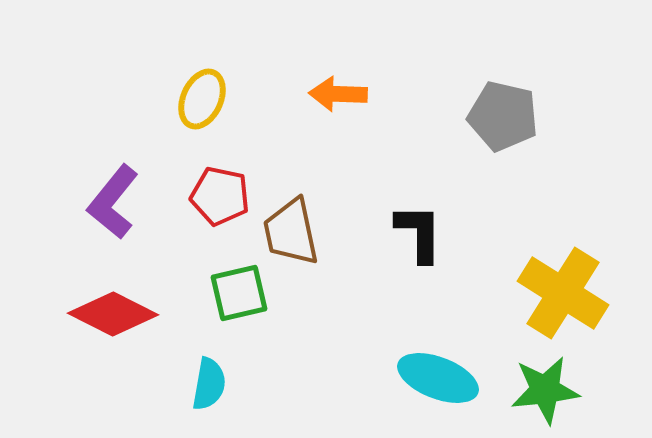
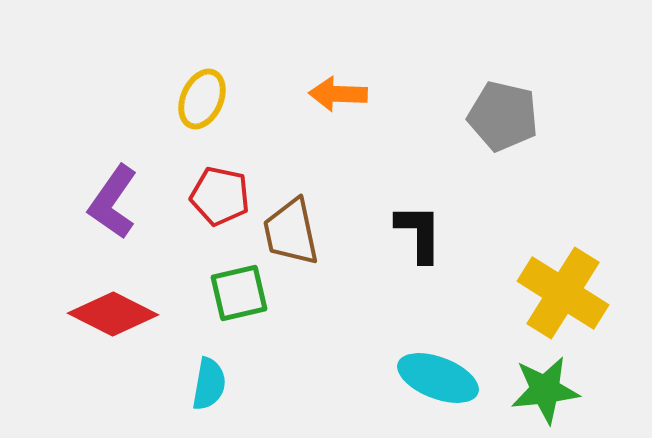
purple L-shape: rotated 4 degrees counterclockwise
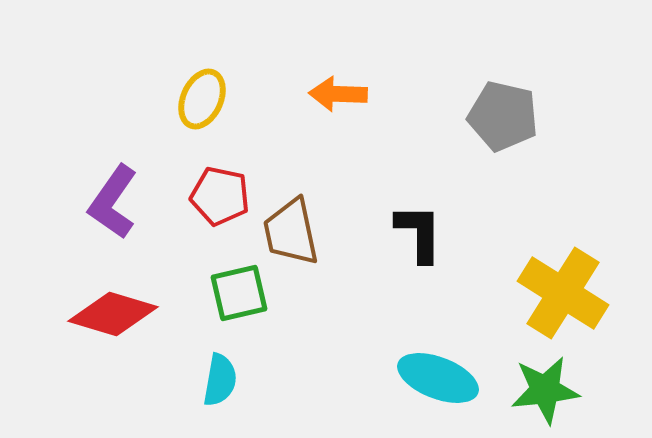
red diamond: rotated 10 degrees counterclockwise
cyan semicircle: moved 11 px right, 4 px up
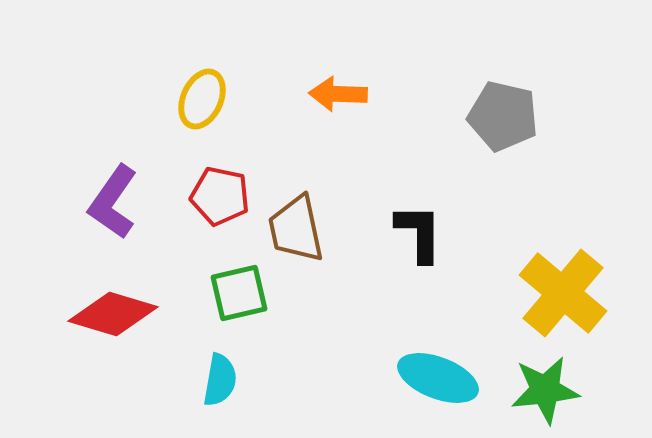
brown trapezoid: moved 5 px right, 3 px up
yellow cross: rotated 8 degrees clockwise
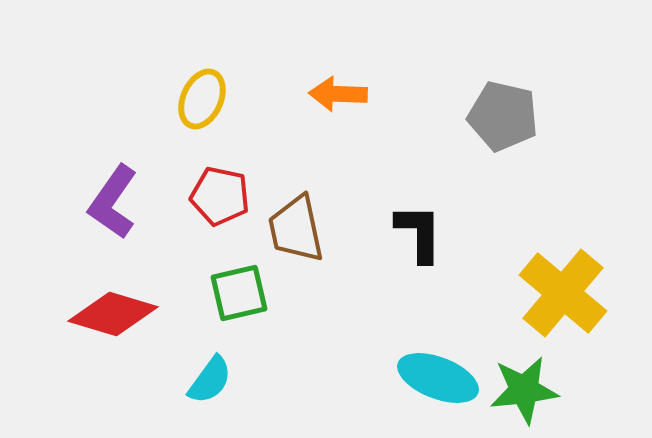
cyan semicircle: moved 10 px left; rotated 26 degrees clockwise
green star: moved 21 px left
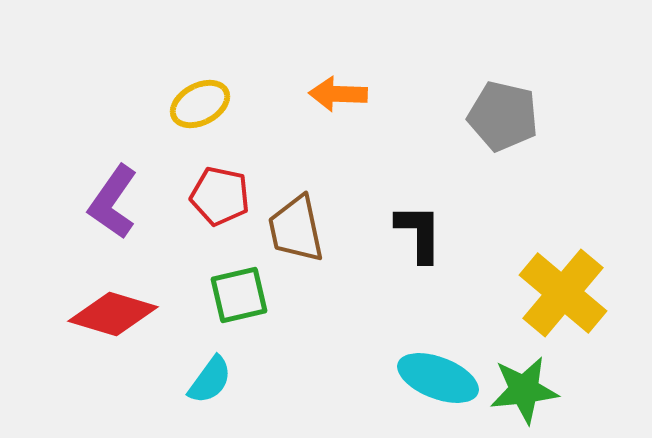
yellow ellipse: moved 2 px left, 5 px down; rotated 38 degrees clockwise
green square: moved 2 px down
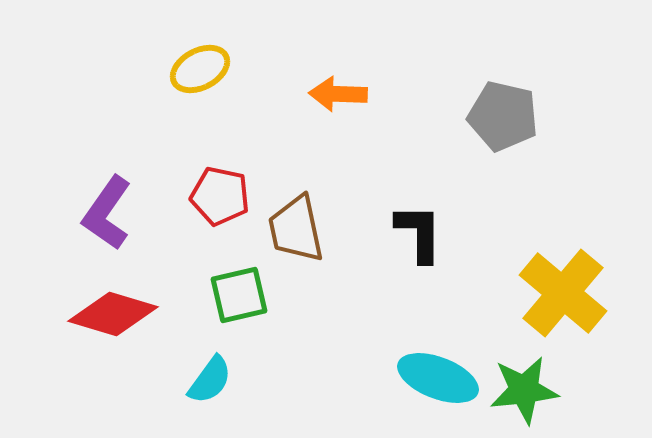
yellow ellipse: moved 35 px up
purple L-shape: moved 6 px left, 11 px down
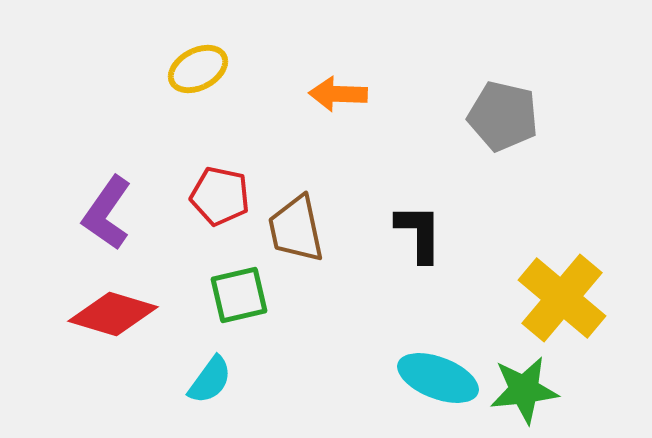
yellow ellipse: moved 2 px left
yellow cross: moved 1 px left, 5 px down
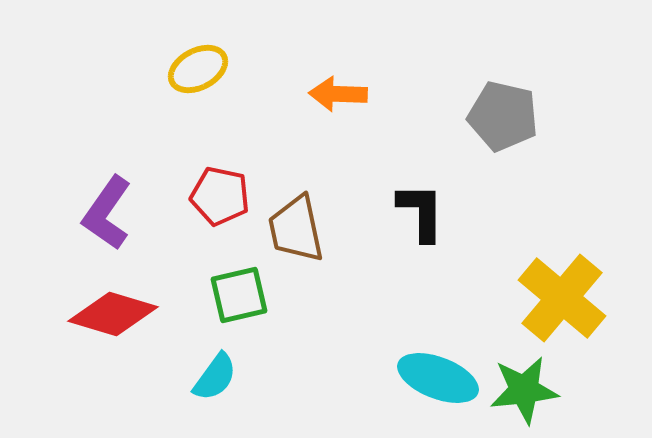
black L-shape: moved 2 px right, 21 px up
cyan semicircle: moved 5 px right, 3 px up
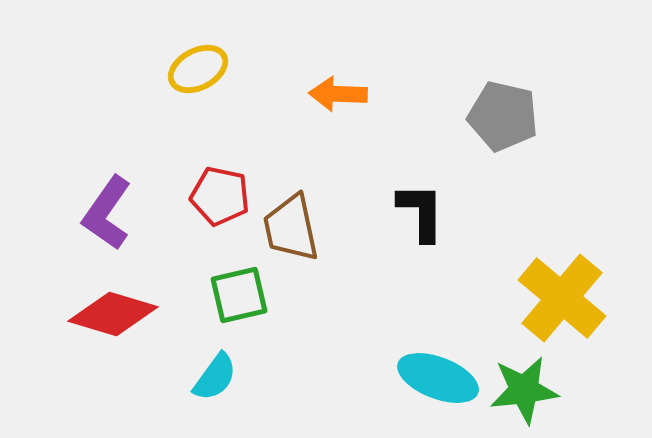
brown trapezoid: moved 5 px left, 1 px up
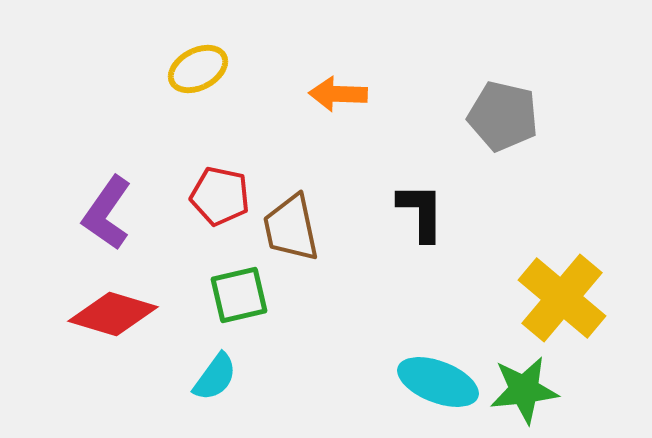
cyan ellipse: moved 4 px down
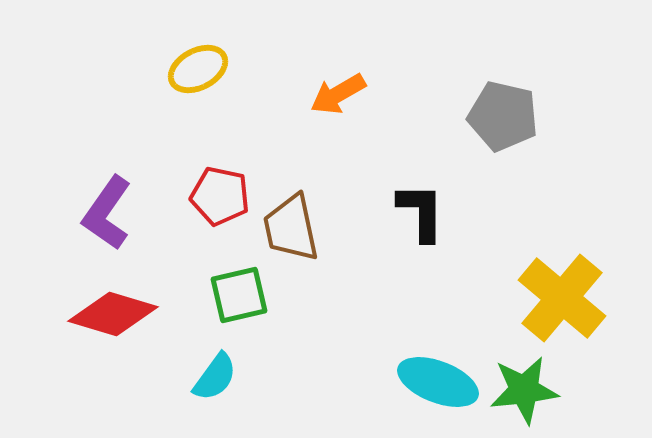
orange arrow: rotated 32 degrees counterclockwise
